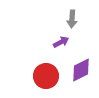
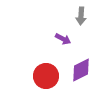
gray arrow: moved 9 px right, 3 px up
purple arrow: moved 2 px right, 3 px up; rotated 56 degrees clockwise
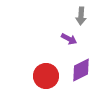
purple arrow: moved 6 px right
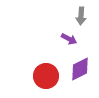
purple diamond: moved 1 px left, 1 px up
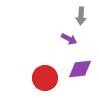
purple diamond: rotated 20 degrees clockwise
red circle: moved 1 px left, 2 px down
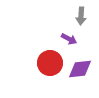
red circle: moved 5 px right, 15 px up
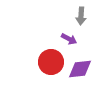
red circle: moved 1 px right, 1 px up
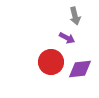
gray arrow: moved 6 px left; rotated 18 degrees counterclockwise
purple arrow: moved 2 px left, 1 px up
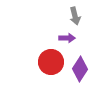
purple arrow: rotated 28 degrees counterclockwise
purple diamond: rotated 50 degrees counterclockwise
